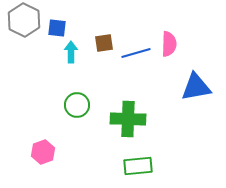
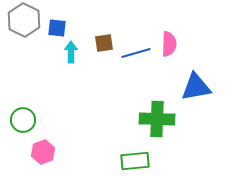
green circle: moved 54 px left, 15 px down
green cross: moved 29 px right
green rectangle: moved 3 px left, 5 px up
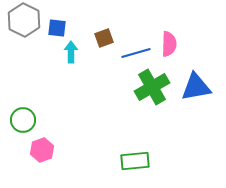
brown square: moved 5 px up; rotated 12 degrees counterclockwise
green cross: moved 5 px left, 32 px up; rotated 32 degrees counterclockwise
pink hexagon: moved 1 px left, 2 px up
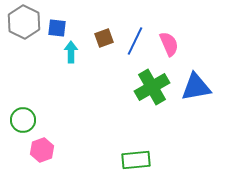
gray hexagon: moved 2 px down
pink semicircle: rotated 25 degrees counterclockwise
blue line: moved 1 px left, 12 px up; rotated 48 degrees counterclockwise
green rectangle: moved 1 px right, 1 px up
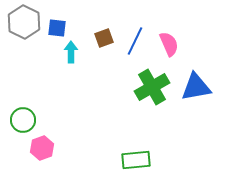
pink hexagon: moved 2 px up
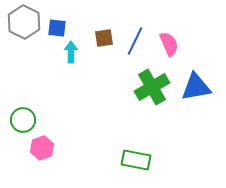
brown square: rotated 12 degrees clockwise
green rectangle: rotated 16 degrees clockwise
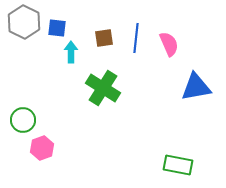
blue line: moved 1 px right, 3 px up; rotated 20 degrees counterclockwise
green cross: moved 49 px left, 1 px down; rotated 28 degrees counterclockwise
green rectangle: moved 42 px right, 5 px down
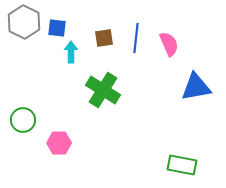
green cross: moved 2 px down
pink hexagon: moved 17 px right, 5 px up; rotated 20 degrees clockwise
green rectangle: moved 4 px right
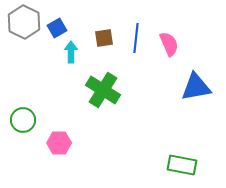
blue square: rotated 36 degrees counterclockwise
